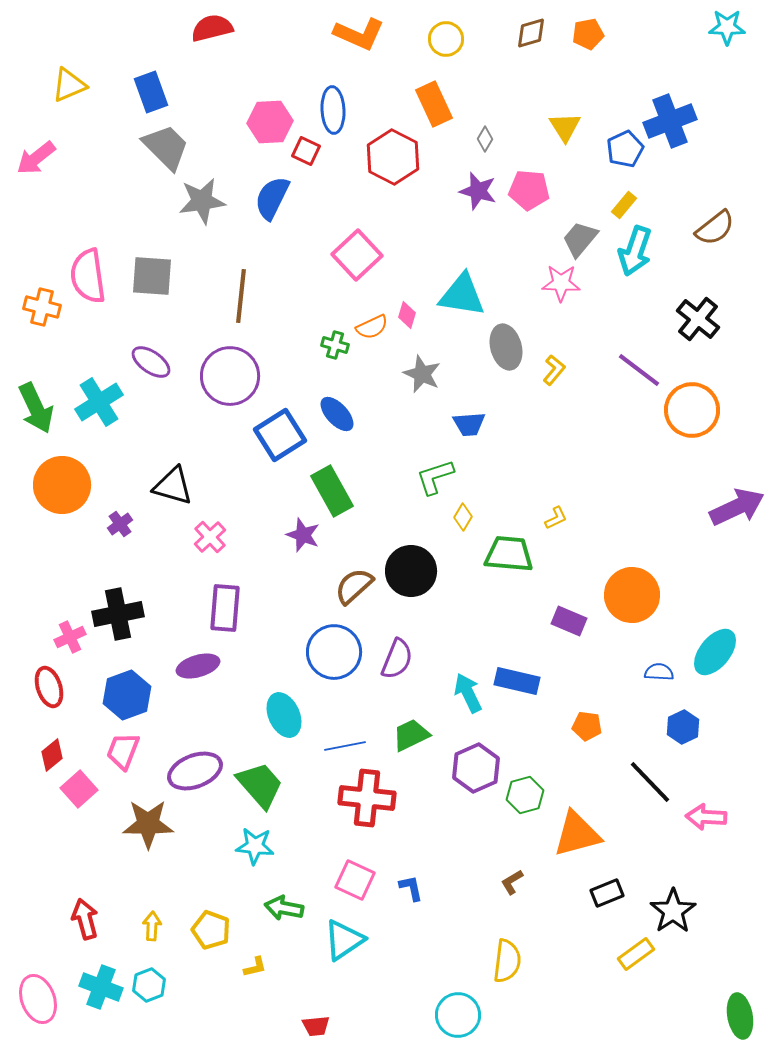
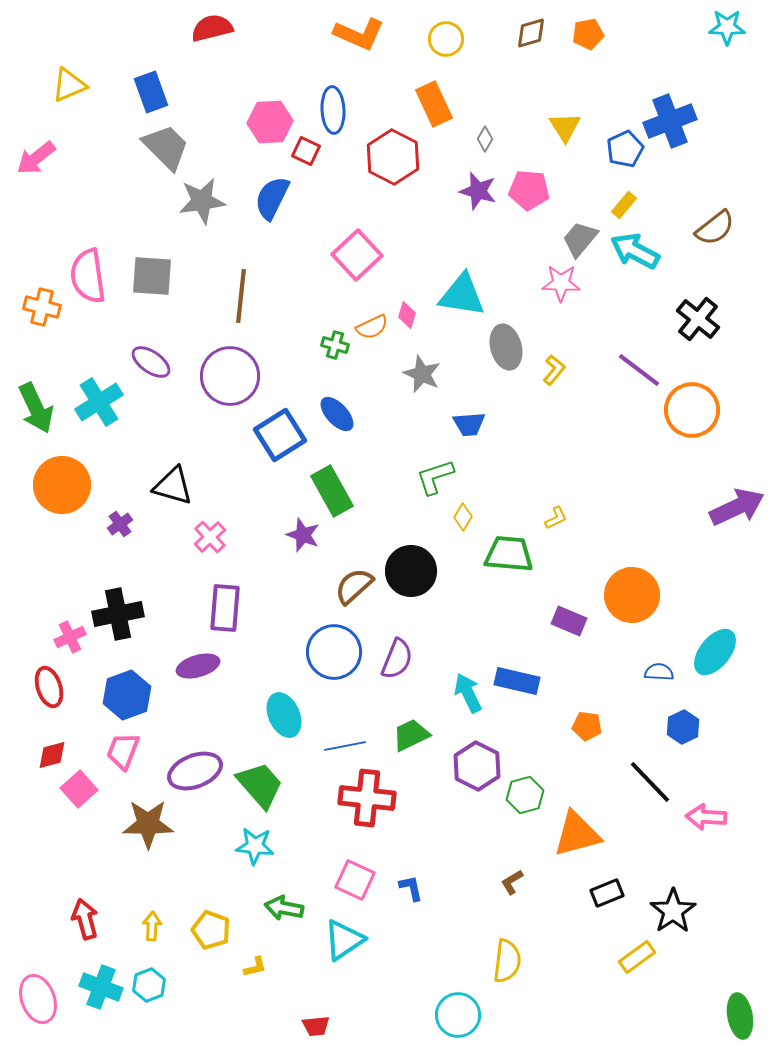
cyan arrow at (635, 251): rotated 99 degrees clockwise
red diamond at (52, 755): rotated 24 degrees clockwise
purple hexagon at (476, 768): moved 1 px right, 2 px up; rotated 9 degrees counterclockwise
yellow rectangle at (636, 954): moved 1 px right, 3 px down
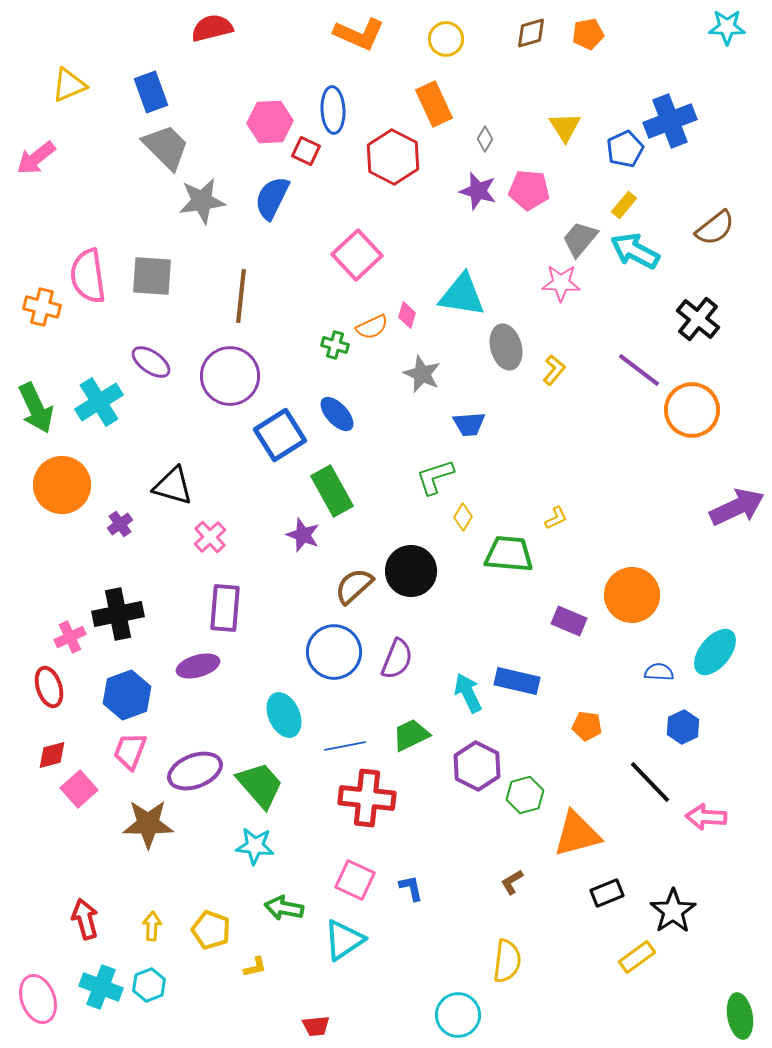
pink trapezoid at (123, 751): moved 7 px right
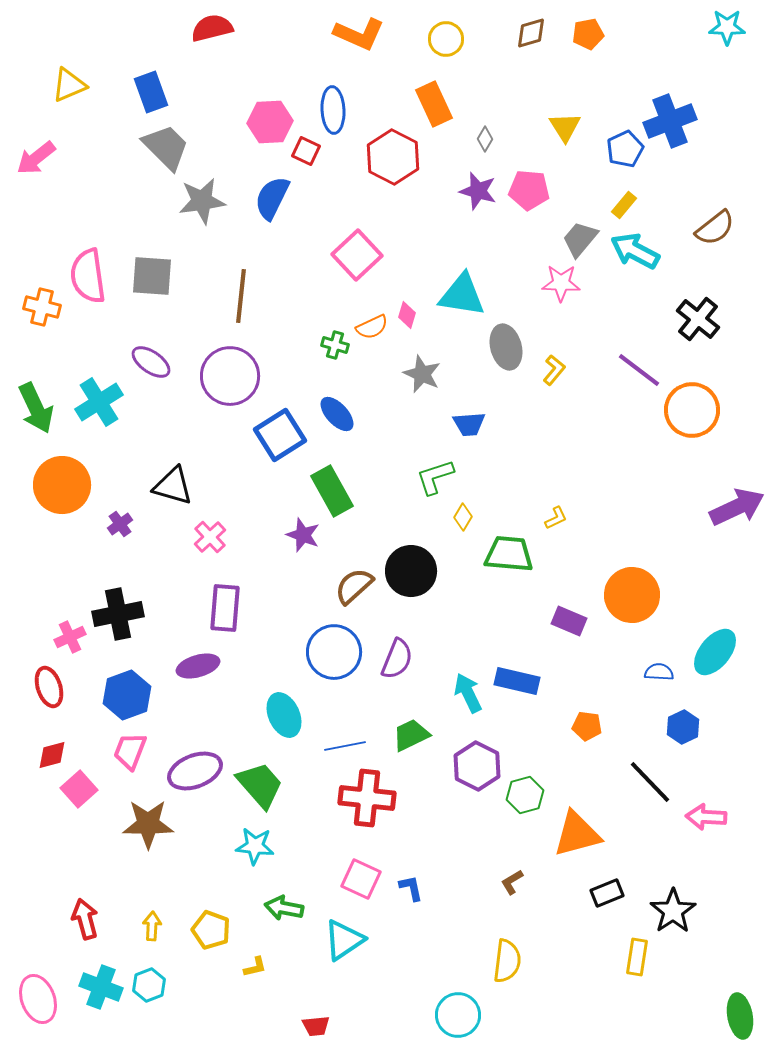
pink square at (355, 880): moved 6 px right, 1 px up
yellow rectangle at (637, 957): rotated 45 degrees counterclockwise
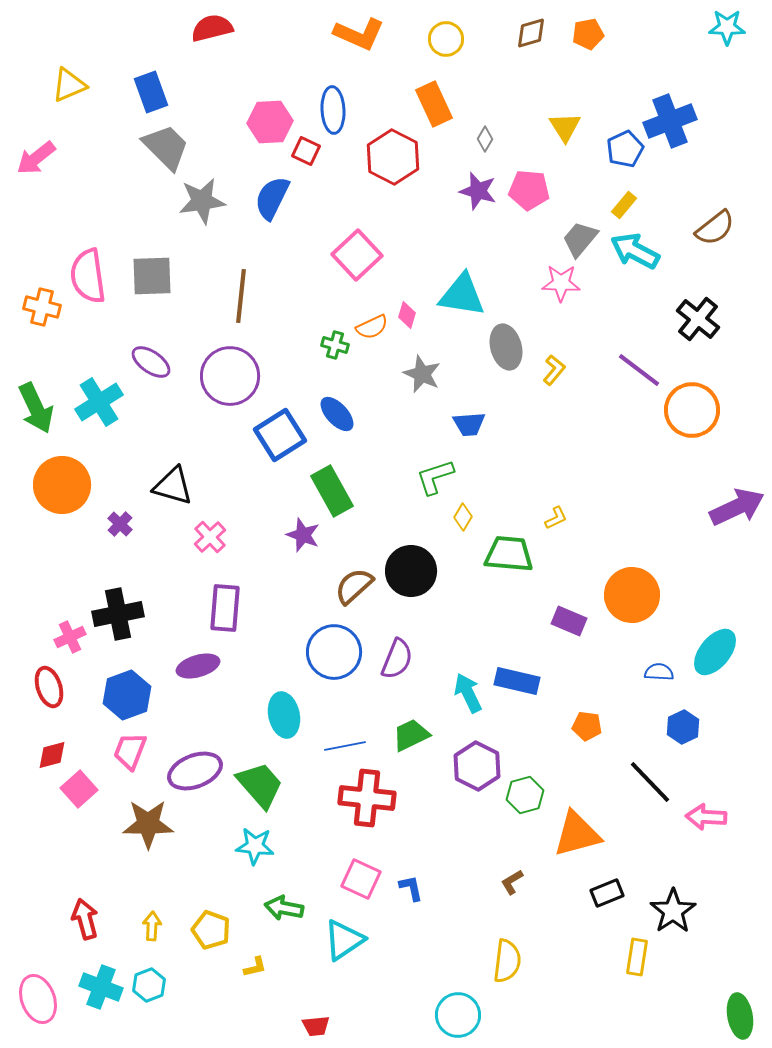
gray square at (152, 276): rotated 6 degrees counterclockwise
purple cross at (120, 524): rotated 10 degrees counterclockwise
cyan ellipse at (284, 715): rotated 12 degrees clockwise
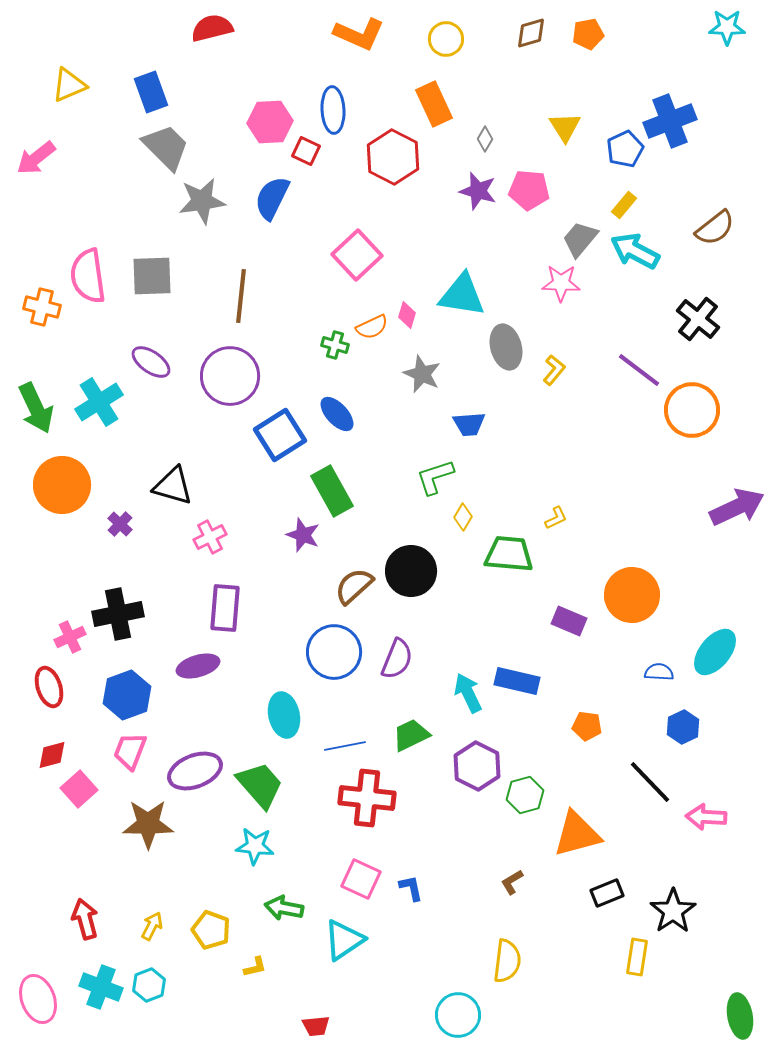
pink cross at (210, 537): rotated 16 degrees clockwise
yellow arrow at (152, 926): rotated 24 degrees clockwise
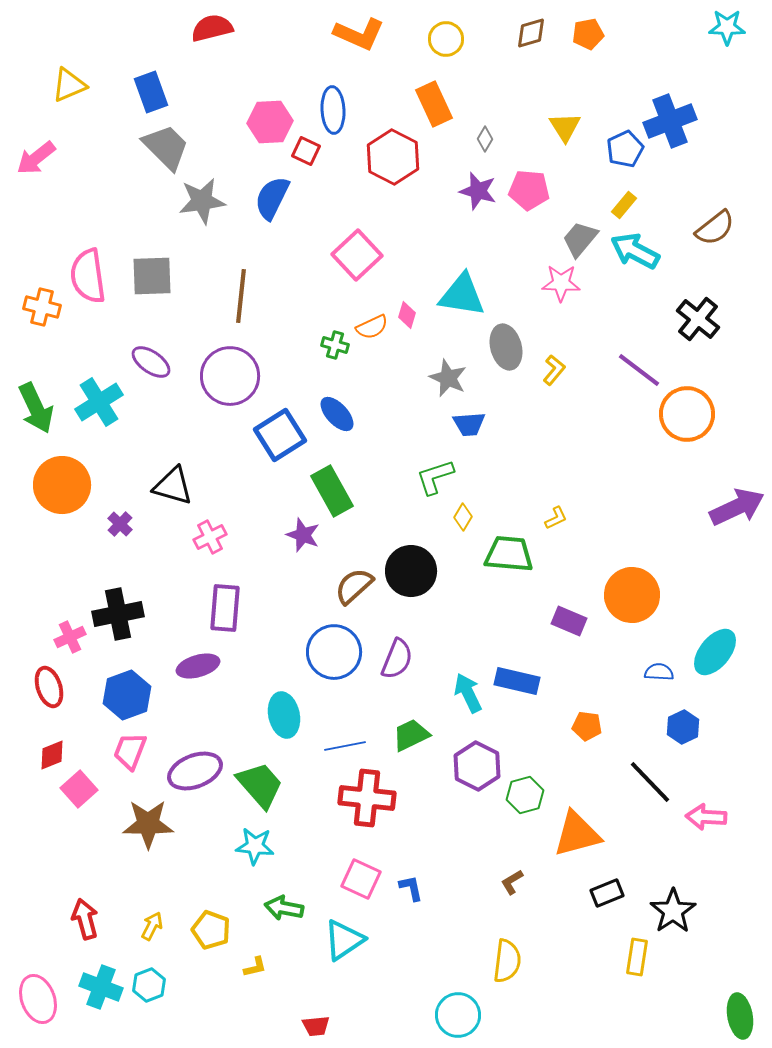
gray star at (422, 374): moved 26 px right, 4 px down
orange circle at (692, 410): moved 5 px left, 4 px down
red diamond at (52, 755): rotated 8 degrees counterclockwise
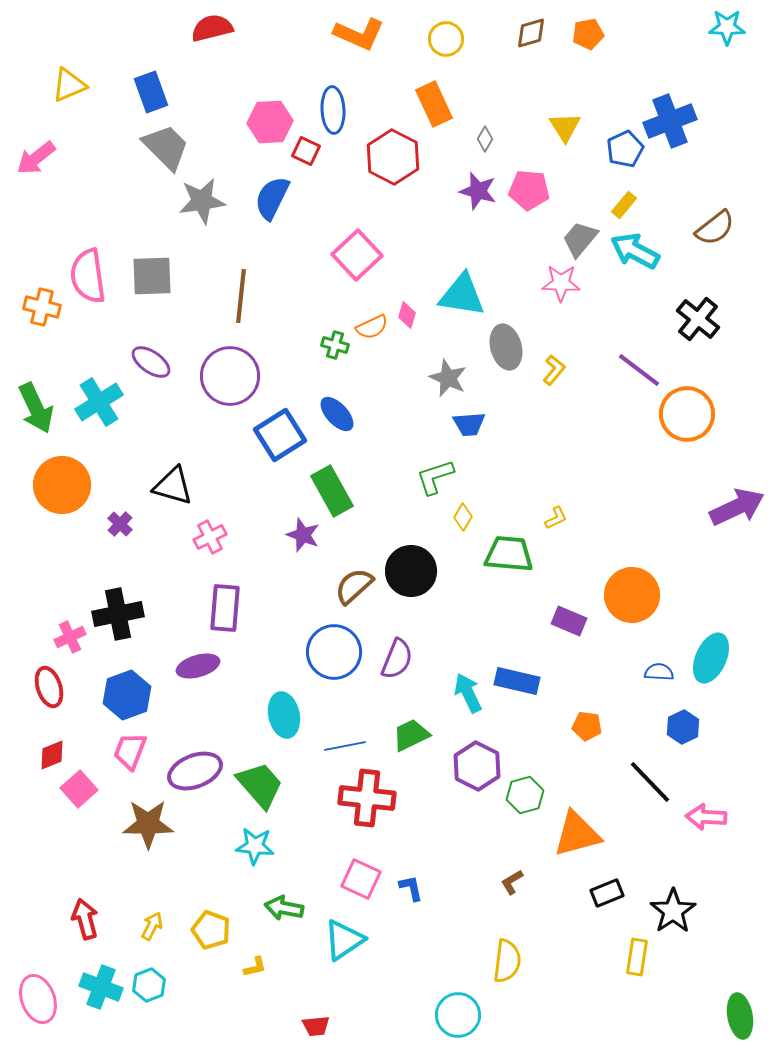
cyan ellipse at (715, 652): moved 4 px left, 6 px down; rotated 15 degrees counterclockwise
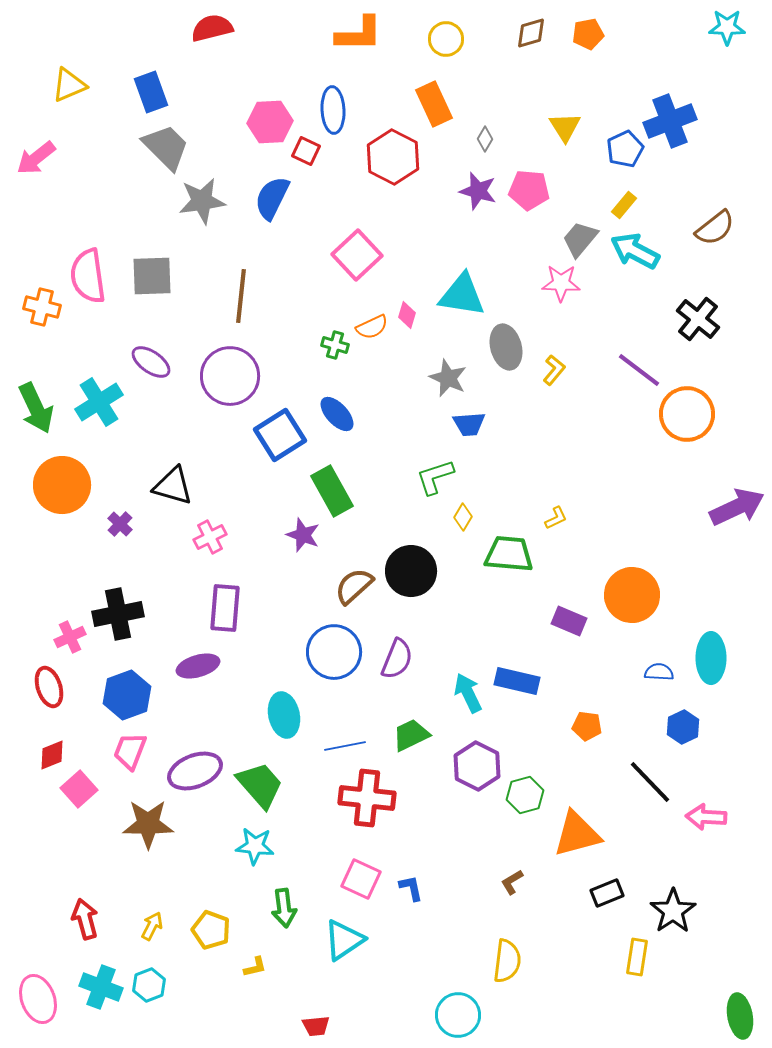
orange L-shape at (359, 34): rotated 24 degrees counterclockwise
cyan ellipse at (711, 658): rotated 24 degrees counterclockwise
green arrow at (284, 908): rotated 108 degrees counterclockwise
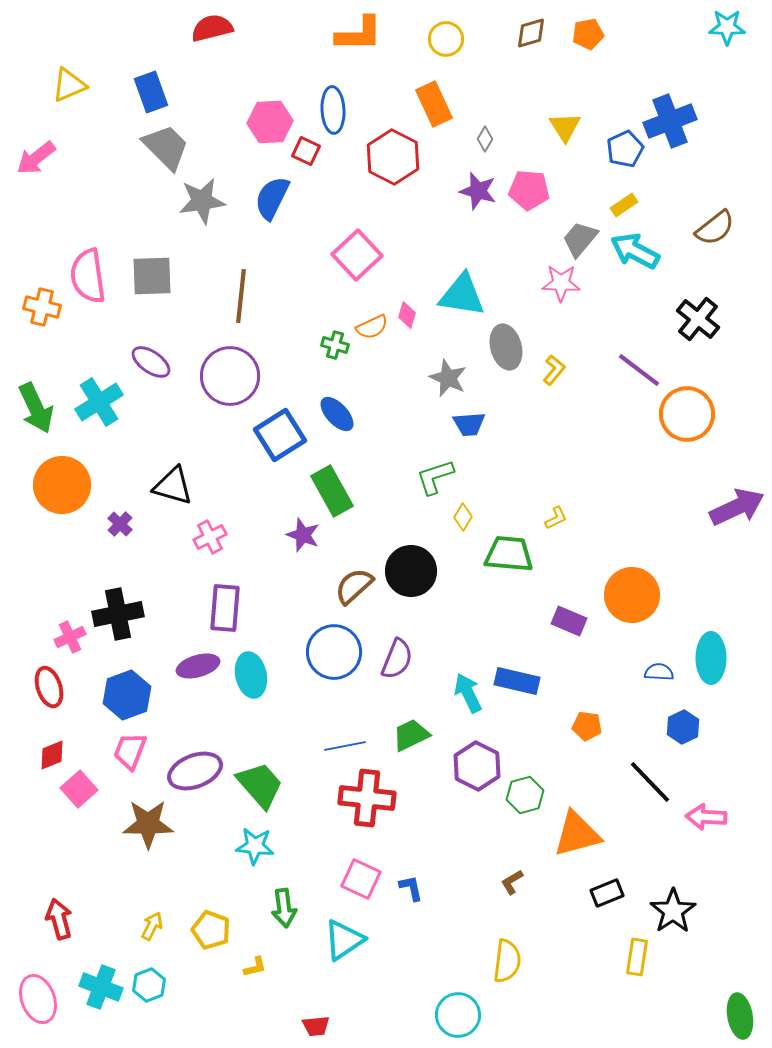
yellow rectangle at (624, 205): rotated 16 degrees clockwise
cyan ellipse at (284, 715): moved 33 px left, 40 px up
red arrow at (85, 919): moved 26 px left
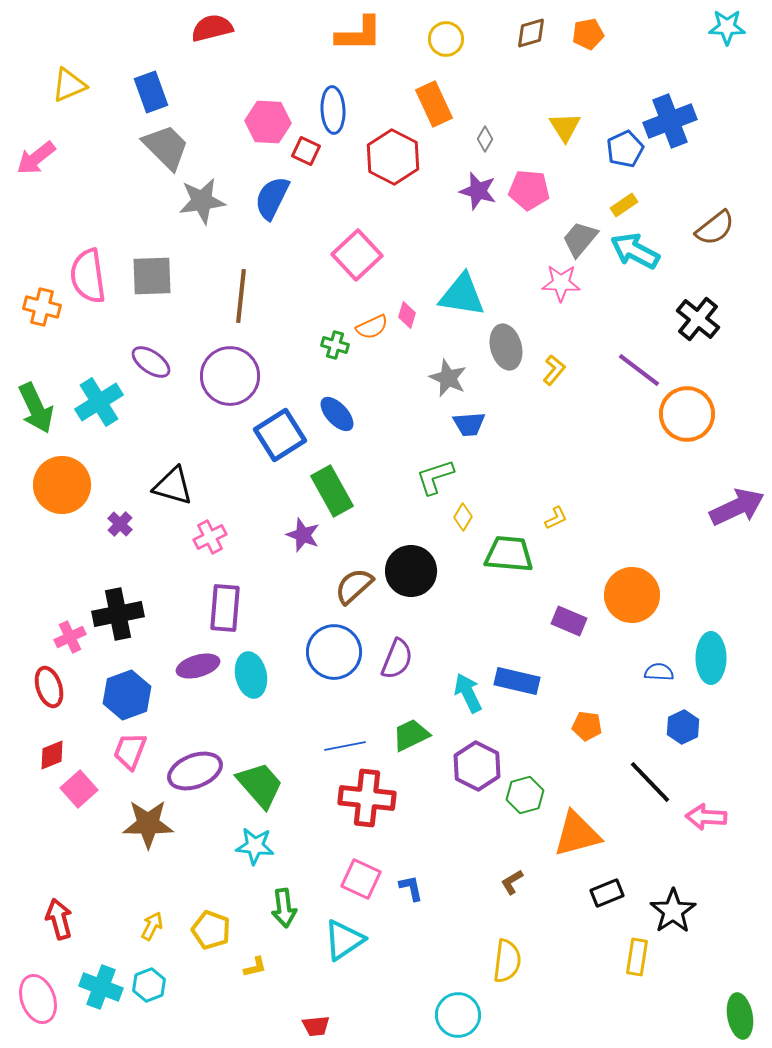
pink hexagon at (270, 122): moved 2 px left; rotated 6 degrees clockwise
